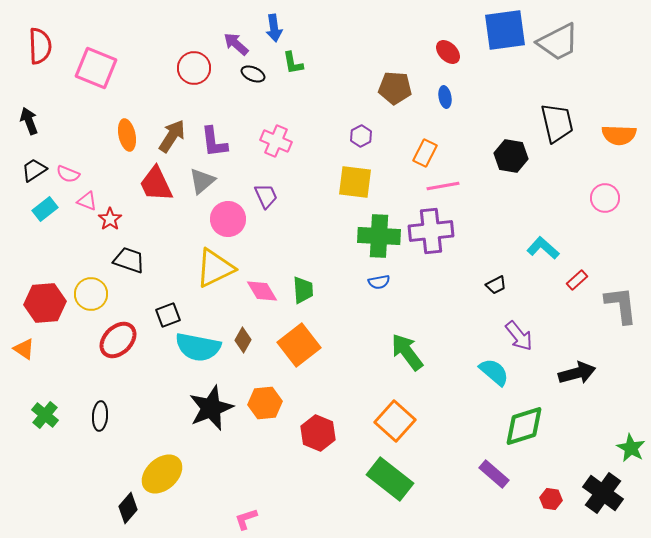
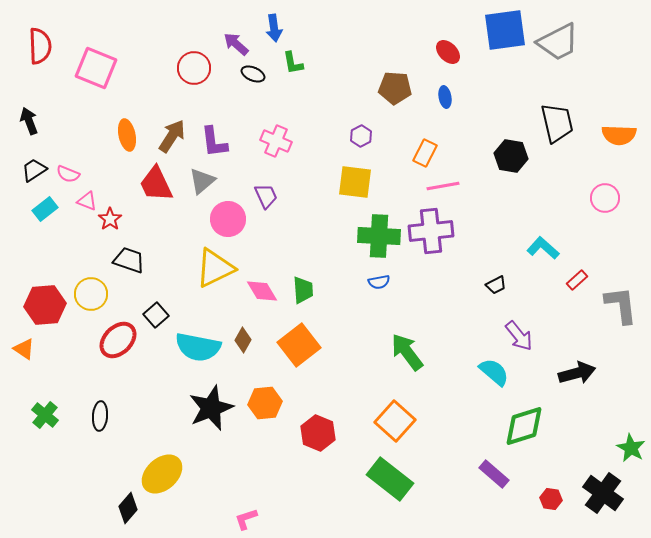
red hexagon at (45, 303): moved 2 px down
black square at (168, 315): moved 12 px left; rotated 20 degrees counterclockwise
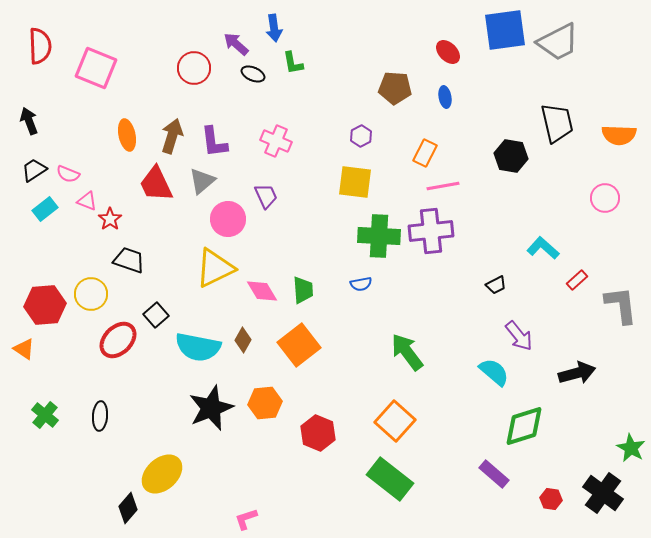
brown arrow at (172, 136): rotated 16 degrees counterclockwise
blue semicircle at (379, 282): moved 18 px left, 2 px down
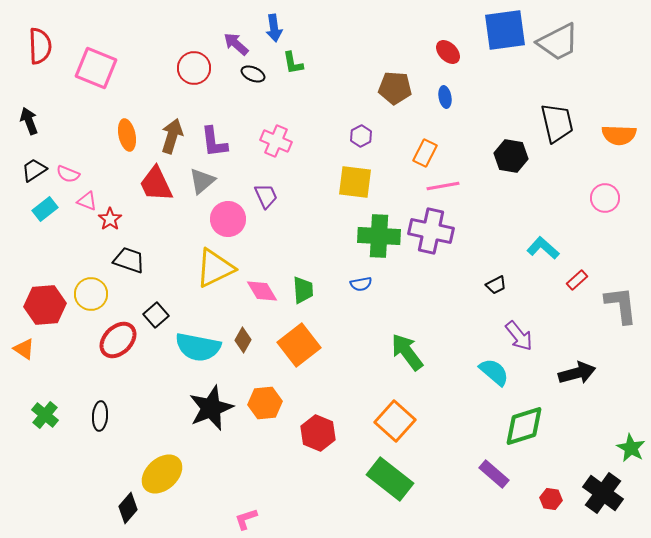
purple cross at (431, 231): rotated 18 degrees clockwise
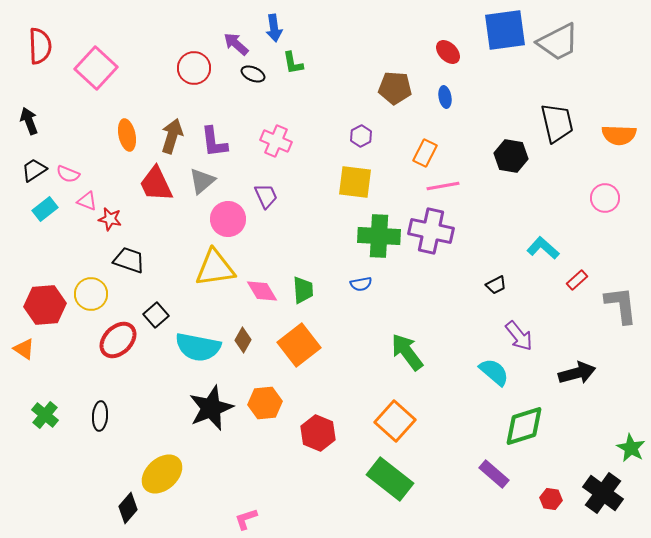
pink square at (96, 68): rotated 21 degrees clockwise
red star at (110, 219): rotated 25 degrees counterclockwise
yellow triangle at (215, 268): rotated 18 degrees clockwise
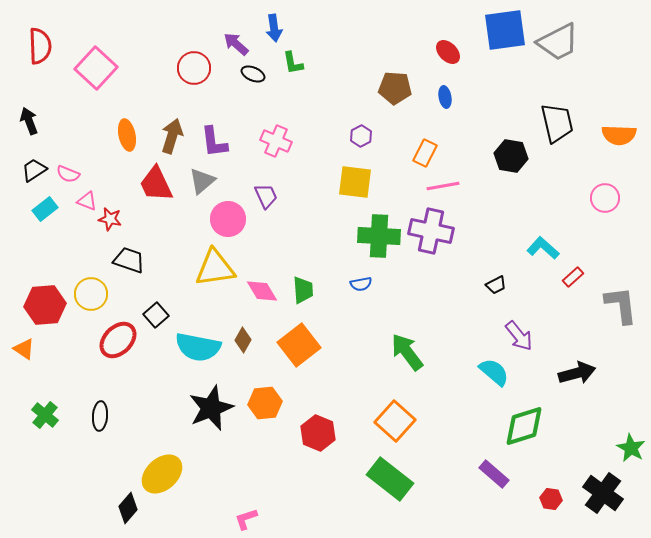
red rectangle at (577, 280): moved 4 px left, 3 px up
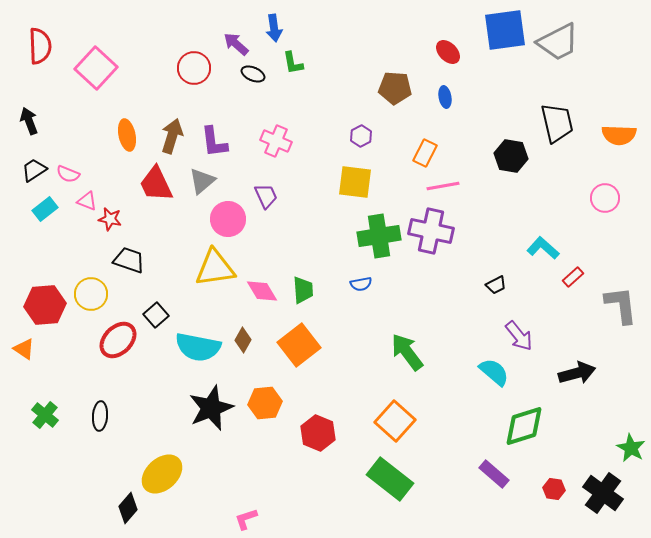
green cross at (379, 236): rotated 12 degrees counterclockwise
red hexagon at (551, 499): moved 3 px right, 10 px up
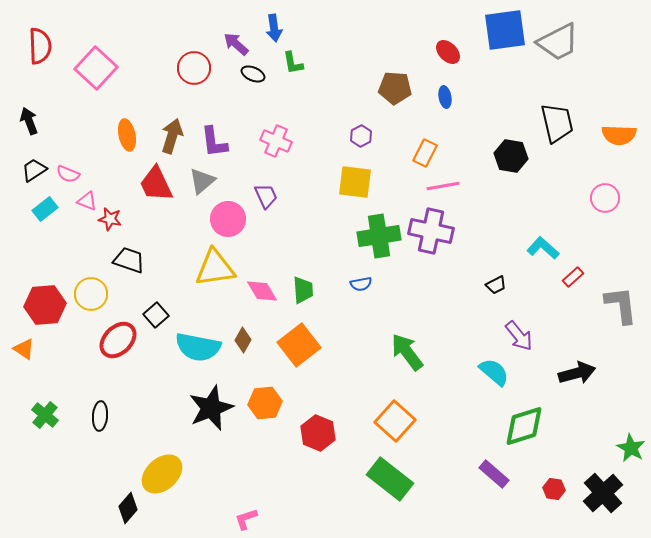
black cross at (603, 493): rotated 12 degrees clockwise
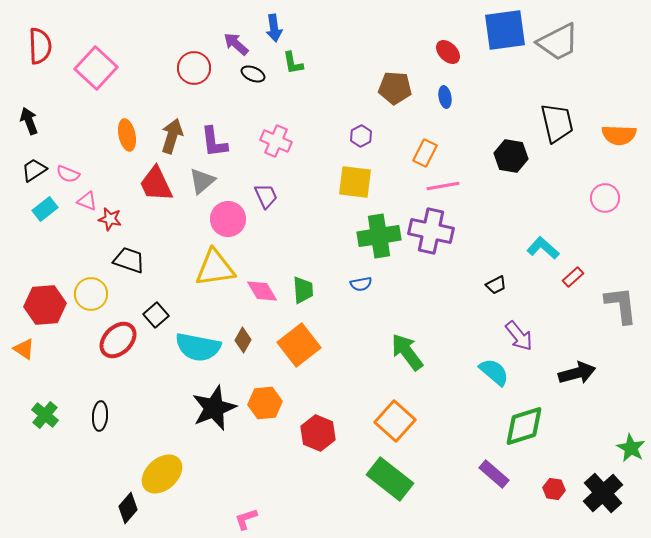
black star at (211, 408): moved 3 px right
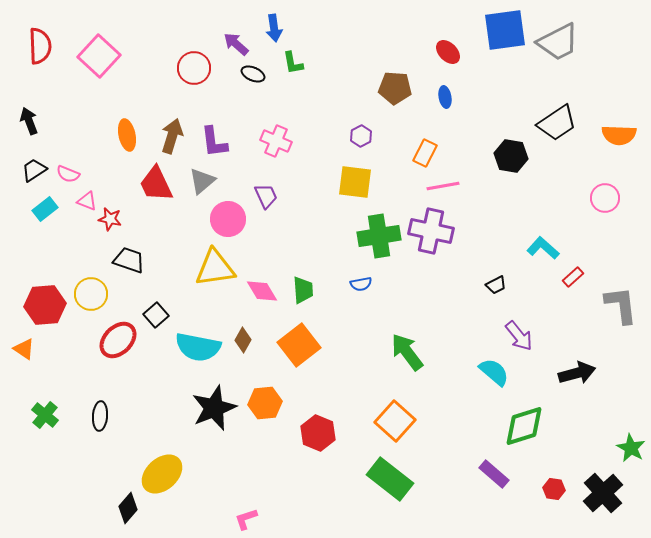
pink square at (96, 68): moved 3 px right, 12 px up
black trapezoid at (557, 123): rotated 69 degrees clockwise
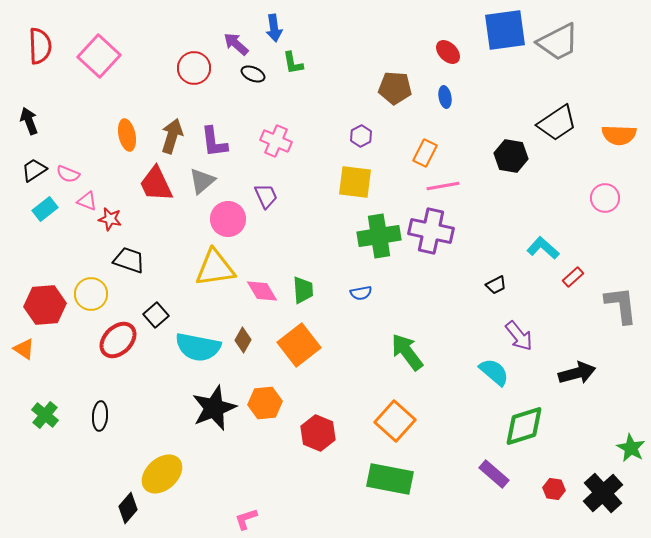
blue semicircle at (361, 284): moved 9 px down
green rectangle at (390, 479): rotated 27 degrees counterclockwise
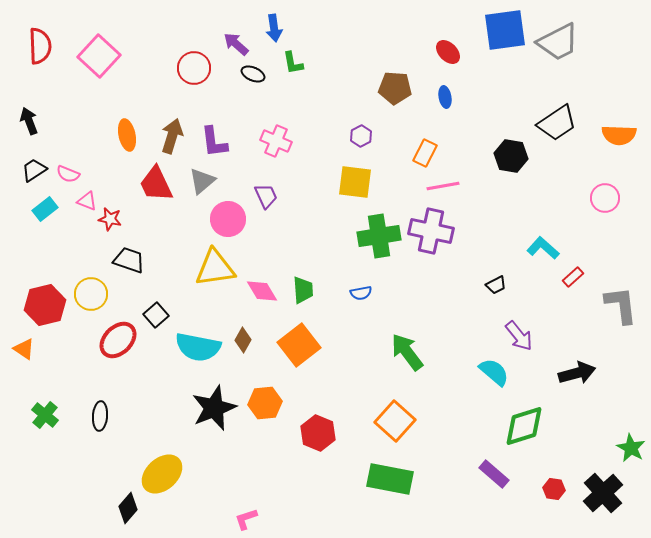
red hexagon at (45, 305): rotated 9 degrees counterclockwise
